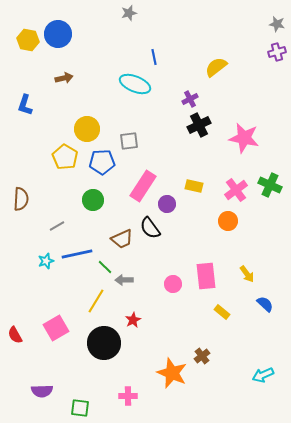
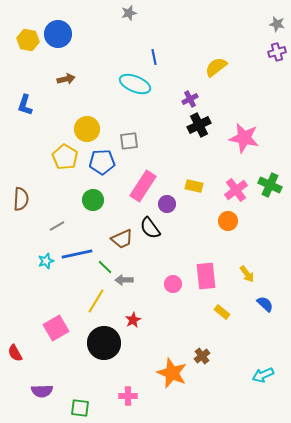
brown arrow at (64, 78): moved 2 px right, 1 px down
red semicircle at (15, 335): moved 18 px down
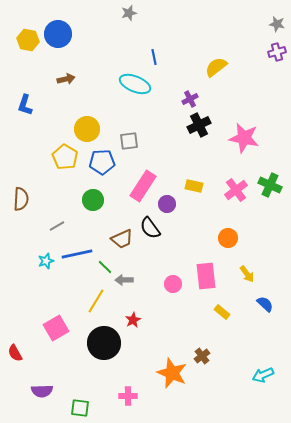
orange circle at (228, 221): moved 17 px down
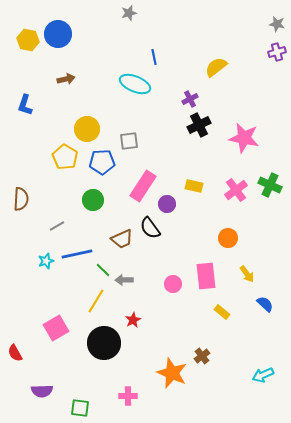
green line at (105, 267): moved 2 px left, 3 px down
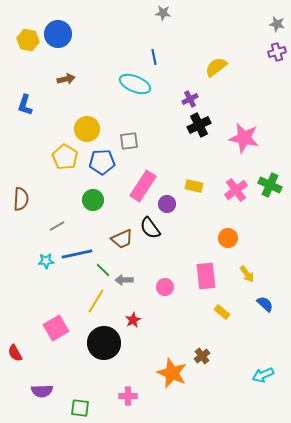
gray star at (129, 13): moved 34 px right; rotated 21 degrees clockwise
cyan star at (46, 261): rotated 14 degrees clockwise
pink circle at (173, 284): moved 8 px left, 3 px down
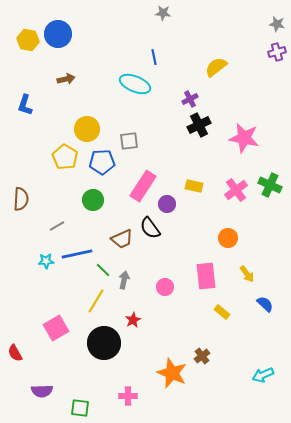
gray arrow at (124, 280): rotated 102 degrees clockwise
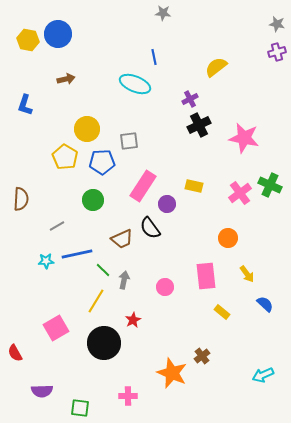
pink cross at (236, 190): moved 4 px right, 3 px down
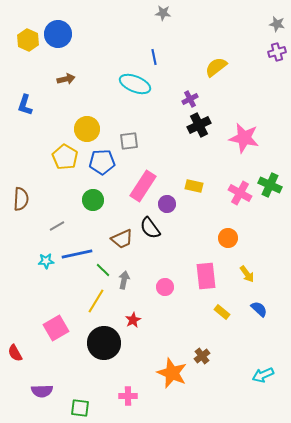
yellow hexagon at (28, 40): rotated 15 degrees clockwise
pink cross at (240, 193): rotated 25 degrees counterclockwise
blue semicircle at (265, 304): moved 6 px left, 5 px down
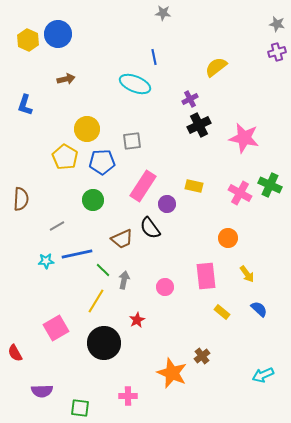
gray square at (129, 141): moved 3 px right
red star at (133, 320): moved 4 px right
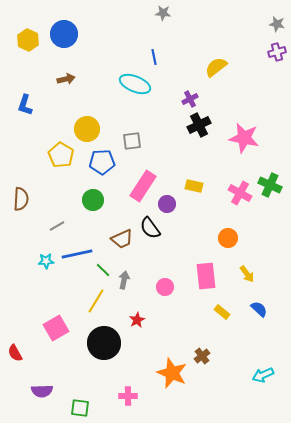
blue circle at (58, 34): moved 6 px right
yellow pentagon at (65, 157): moved 4 px left, 2 px up
